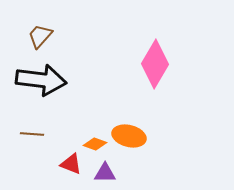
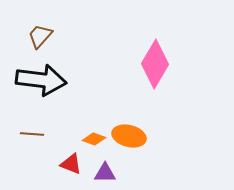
orange diamond: moved 1 px left, 5 px up
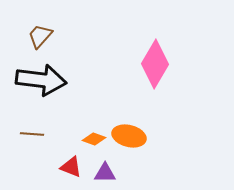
red triangle: moved 3 px down
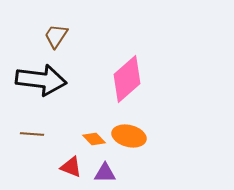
brown trapezoid: moved 16 px right; rotated 8 degrees counterclockwise
pink diamond: moved 28 px left, 15 px down; rotated 18 degrees clockwise
orange diamond: rotated 25 degrees clockwise
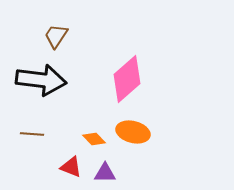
orange ellipse: moved 4 px right, 4 px up
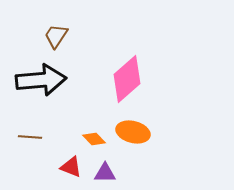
black arrow: rotated 12 degrees counterclockwise
brown line: moved 2 px left, 3 px down
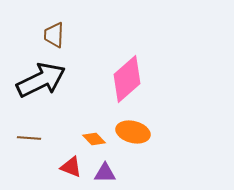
brown trapezoid: moved 2 px left, 1 px up; rotated 32 degrees counterclockwise
black arrow: rotated 21 degrees counterclockwise
brown line: moved 1 px left, 1 px down
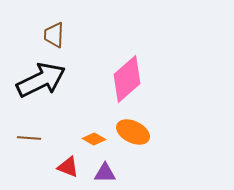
orange ellipse: rotated 12 degrees clockwise
orange diamond: rotated 15 degrees counterclockwise
red triangle: moved 3 px left
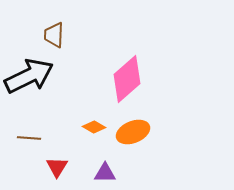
black arrow: moved 12 px left, 4 px up
orange ellipse: rotated 48 degrees counterclockwise
orange diamond: moved 12 px up
red triangle: moved 11 px left; rotated 40 degrees clockwise
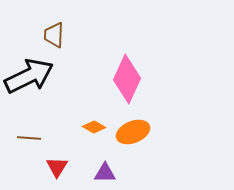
pink diamond: rotated 24 degrees counterclockwise
